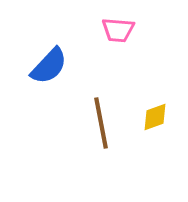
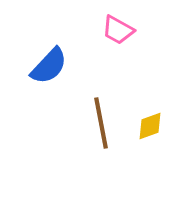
pink trapezoid: rotated 24 degrees clockwise
yellow diamond: moved 5 px left, 9 px down
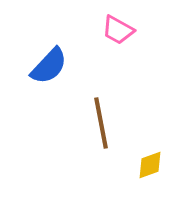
yellow diamond: moved 39 px down
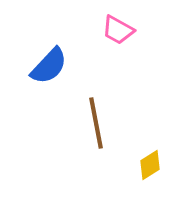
brown line: moved 5 px left
yellow diamond: rotated 12 degrees counterclockwise
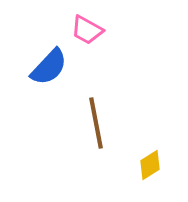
pink trapezoid: moved 31 px left
blue semicircle: moved 1 px down
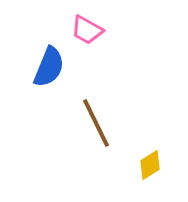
blue semicircle: rotated 21 degrees counterclockwise
brown line: rotated 15 degrees counterclockwise
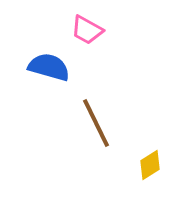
blue semicircle: rotated 96 degrees counterclockwise
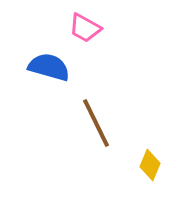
pink trapezoid: moved 2 px left, 2 px up
yellow diamond: rotated 36 degrees counterclockwise
